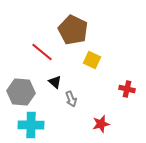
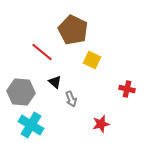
cyan cross: rotated 30 degrees clockwise
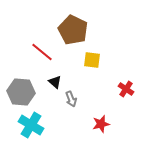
yellow square: rotated 18 degrees counterclockwise
red cross: moved 1 px left; rotated 21 degrees clockwise
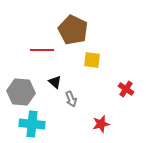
red line: moved 2 px up; rotated 40 degrees counterclockwise
cyan cross: moved 1 px right, 1 px up; rotated 25 degrees counterclockwise
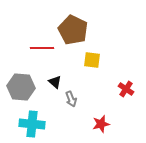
red line: moved 2 px up
gray hexagon: moved 5 px up
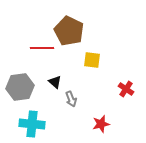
brown pentagon: moved 4 px left, 1 px down
gray hexagon: moved 1 px left; rotated 12 degrees counterclockwise
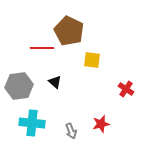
gray hexagon: moved 1 px left, 1 px up
gray arrow: moved 32 px down
cyan cross: moved 1 px up
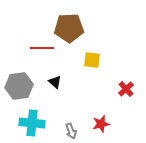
brown pentagon: moved 3 px up; rotated 28 degrees counterclockwise
red cross: rotated 14 degrees clockwise
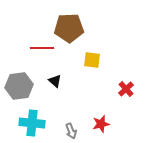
black triangle: moved 1 px up
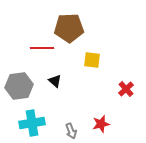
cyan cross: rotated 15 degrees counterclockwise
